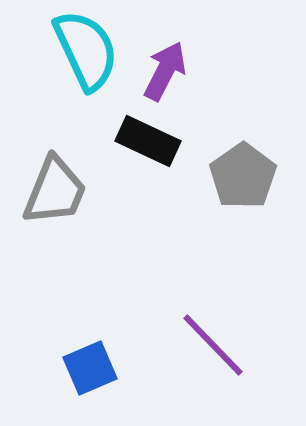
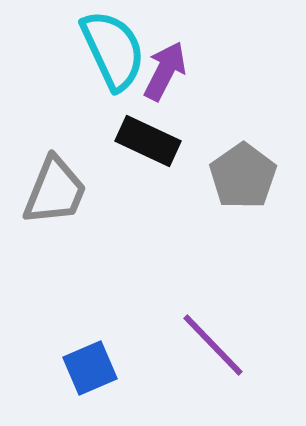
cyan semicircle: moved 27 px right
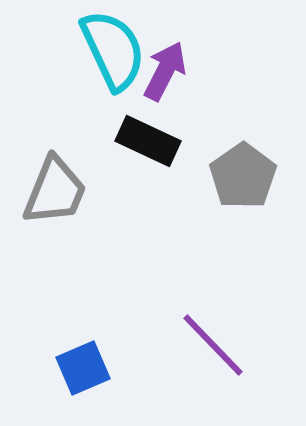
blue square: moved 7 px left
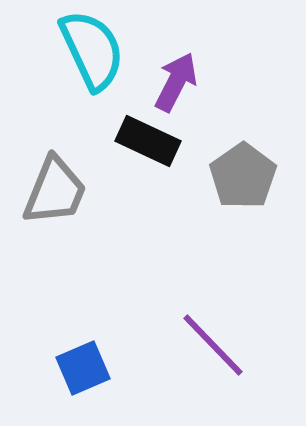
cyan semicircle: moved 21 px left
purple arrow: moved 11 px right, 11 px down
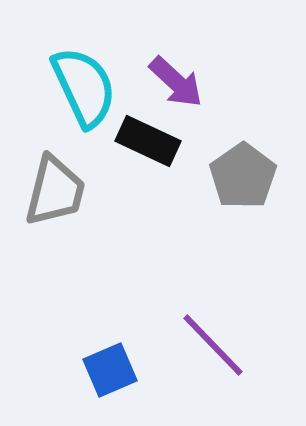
cyan semicircle: moved 8 px left, 37 px down
purple arrow: rotated 106 degrees clockwise
gray trapezoid: rotated 8 degrees counterclockwise
blue square: moved 27 px right, 2 px down
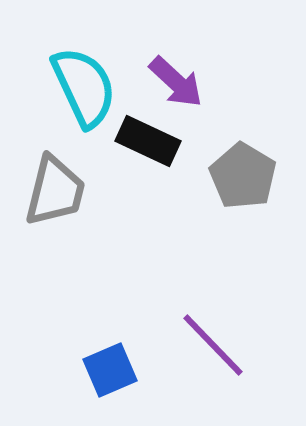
gray pentagon: rotated 6 degrees counterclockwise
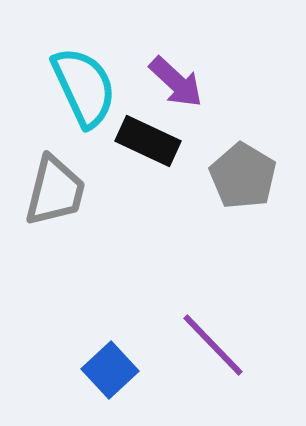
blue square: rotated 20 degrees counterclockwise
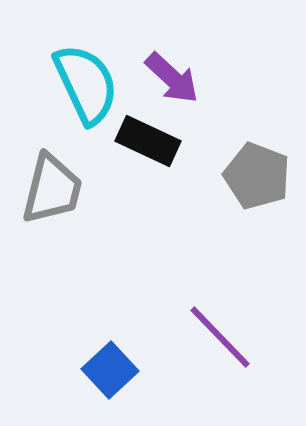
purple arrow: moved 4 px left, 4 px up
cyan semicircle: moved 2 px right, 3 px up
gray pentagon: moved 14 px right; rotated 10 degrees counterclockwise
gray trapezoid: moved 3 px left, 2 px up
purple line: moved 7 px right, 8 px up
